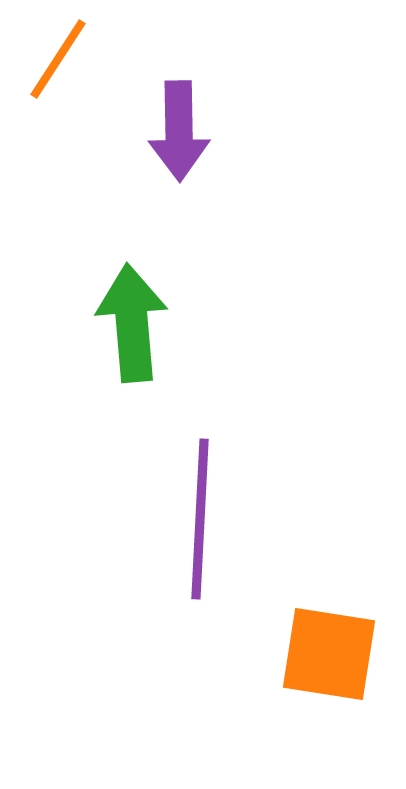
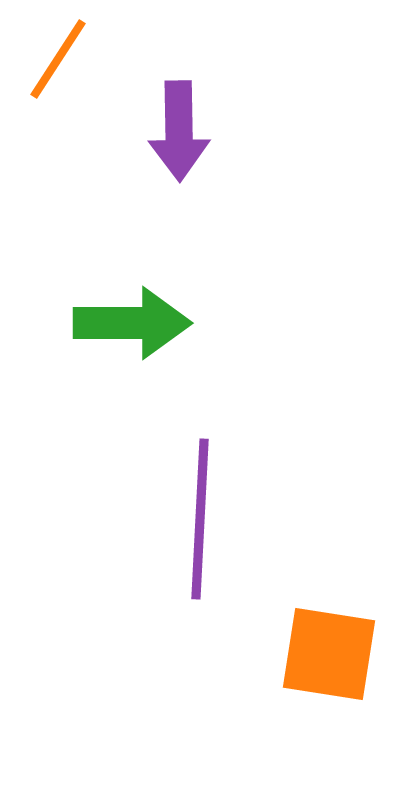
green arrow: rotated 95 degrees clockwise
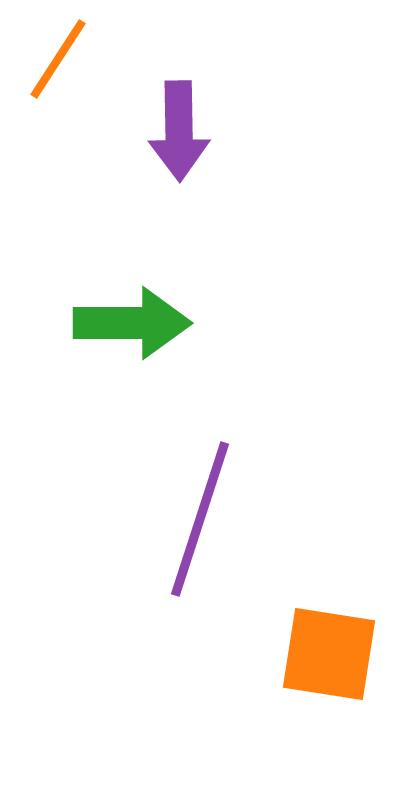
purple line: rotated 15 degrees clockwise
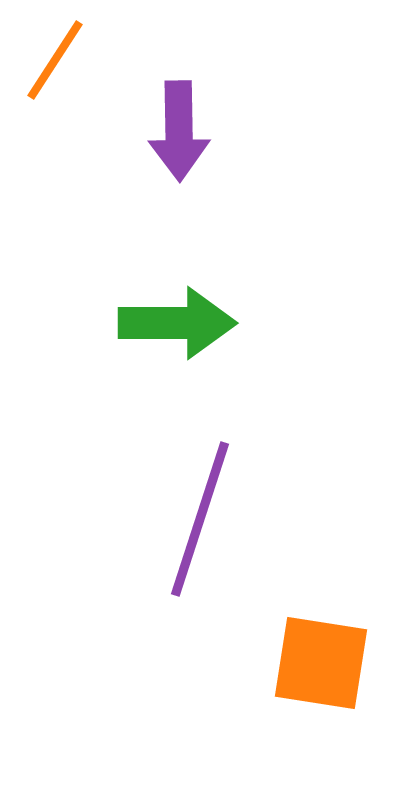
orange line: moved 3 px left, 1 px down
green arrow: moved 45 px right
orange square: moved 8 px left, 9 px down
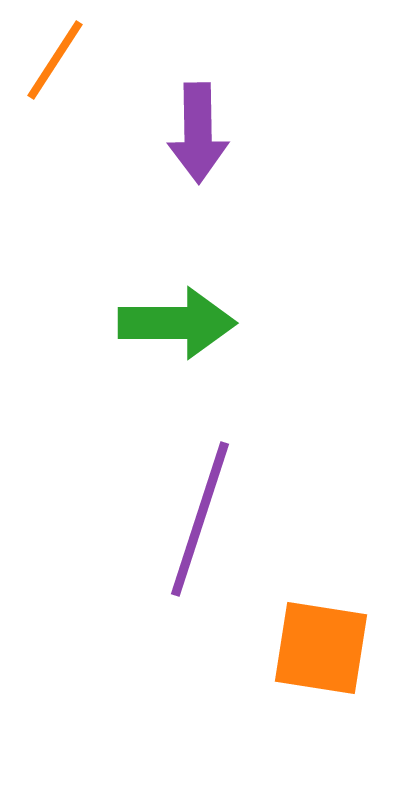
purple arrow: moved 19 px right, 2 px down
orange square: moved 15 px up
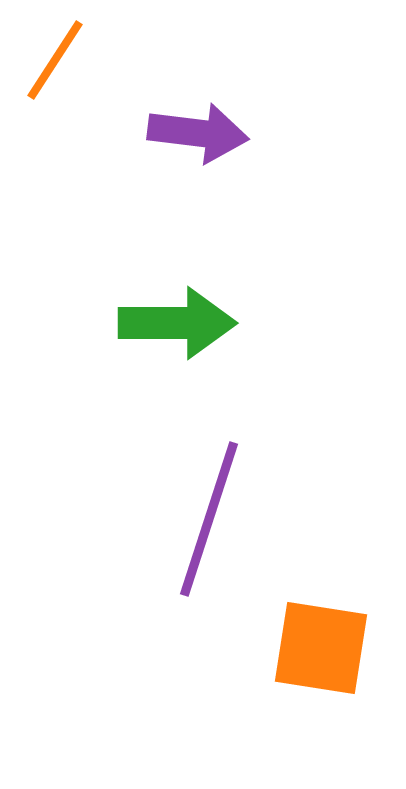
purple arrow: rotated 82 degrees counterclockwise
purple line: moved 9 px right
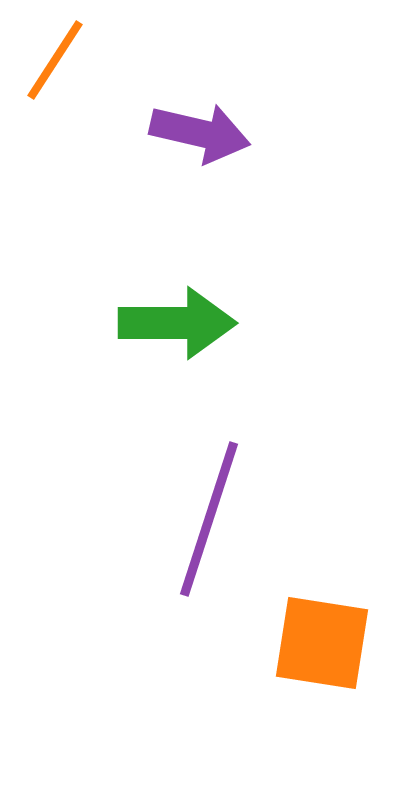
purple arrow: moved 2 px right; rotated 6 degrees clockwise
orange square: moved 1 px right, 5 px up
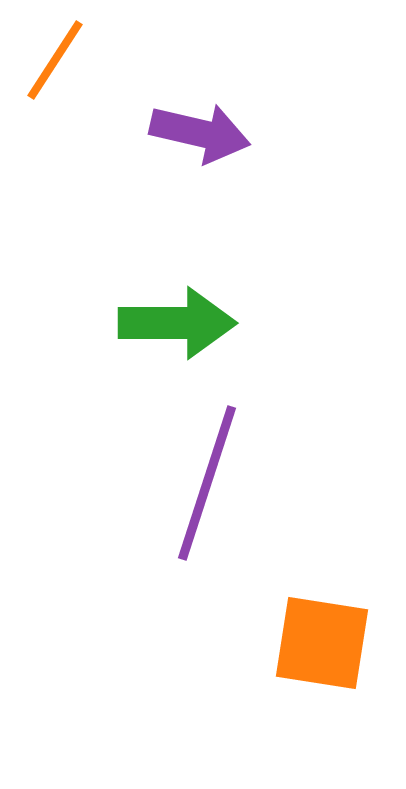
purple line: moved 2 px left, 36 px up
